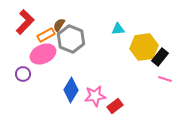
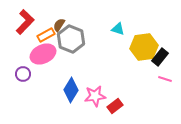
cyan triangle: rotated 24 degrees clockwise
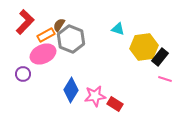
red rectangle: moved 2 px up; rotated 70 degrees clockwise
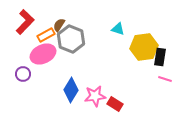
black rectangle: rotated 30 degrees counterclockwise
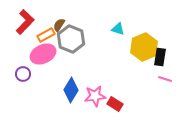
yellow hexagon: rotated 16 degrees counterclockwise
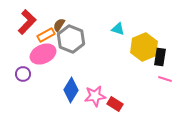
red L-shape: moved 2 px right
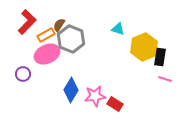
pink ellipse: moved 4 px right
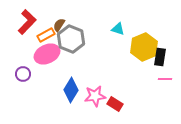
pink line: rotated 16 degrees counterclockwise
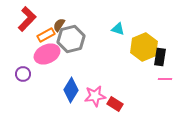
red L-shape: moved 3 px up
gray hexagon: rotated 24 degrees clockwise
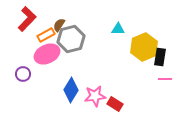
cyan triangle: rotated 16 degrees counterclockwise
